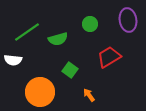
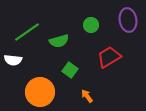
green circle: moved 1 px right, 1 px down
green semicircle: moved 1 px right, 2 px down
orange arrow: moved 2 px left, 1 px down
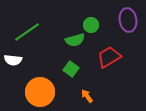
green semicircle: moved 16 px right, 1 px up
green square: moved 1 px right, 1 px up
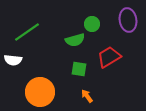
green circle: moved 1 px right, 1 px up
green square: moved 8 px right; rotated 28 degrees counterclockwise
